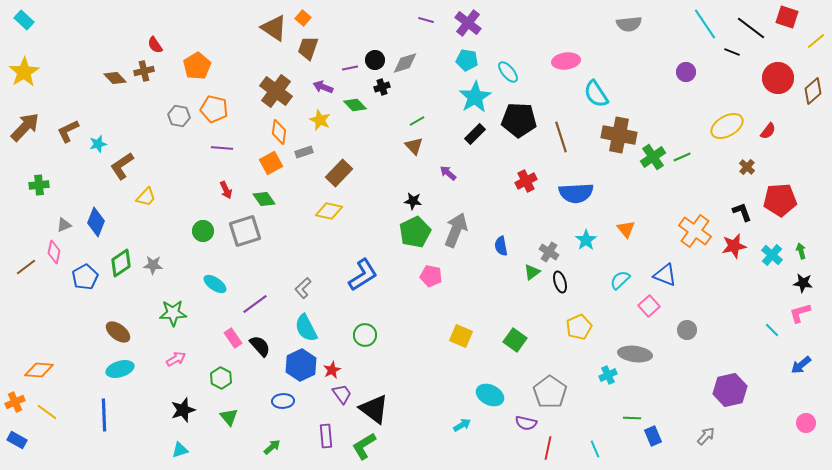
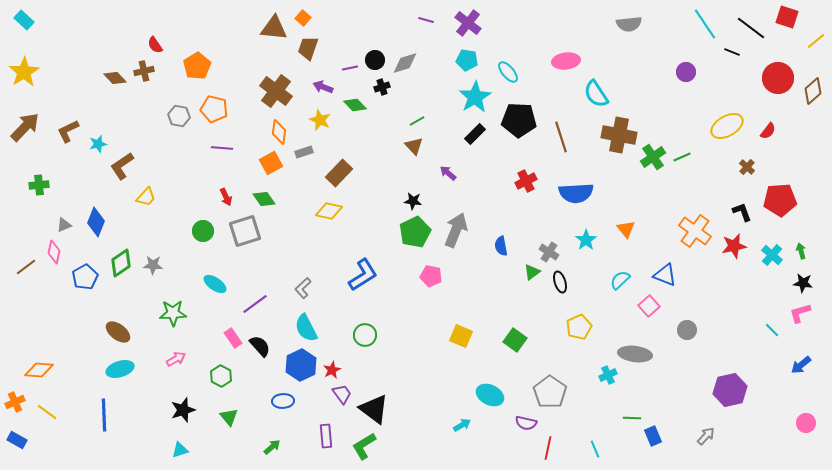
brown triangle at (274, 28): rotated 28 degrees counterclockwise
red arrow at (226, 190): moved 7 px down
green hexagon at (221, 378): moved 2 px up
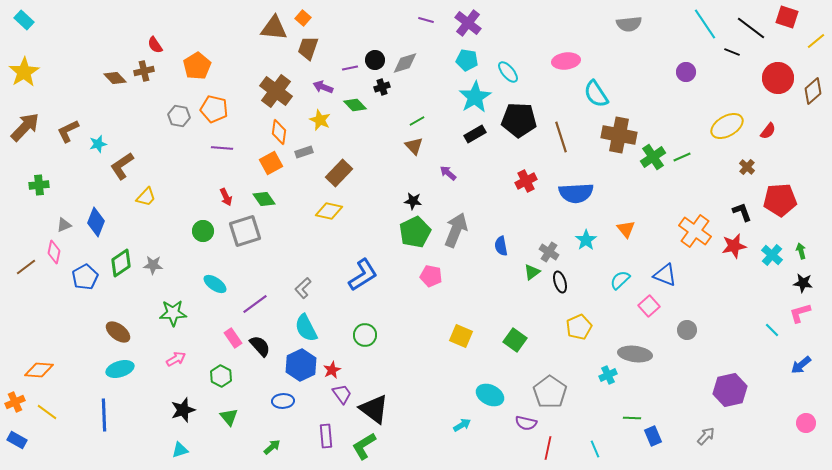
black rectangle at (475, 134): rotated 15 degrees clockwise
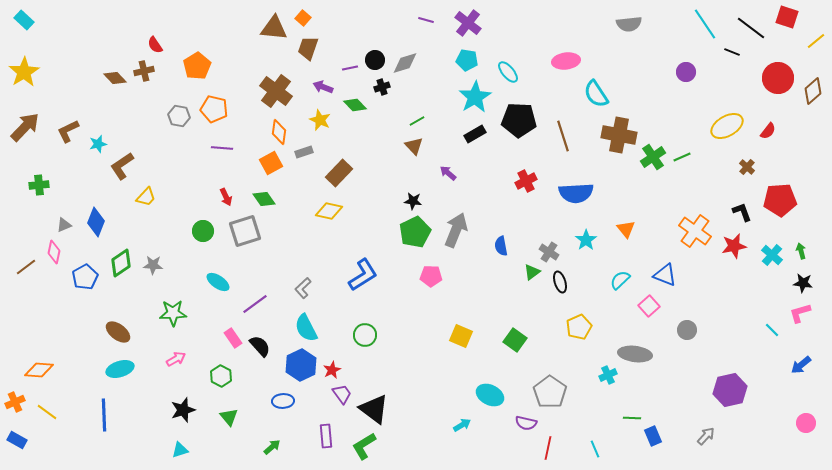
brown line at (561, 137): moved 2 px right, 1 px up
pink pentagon at (431, 276): rotated 10 degrees counterclockwise
cyan ellipse at (215, 284): moved 3 px right, 2 px up
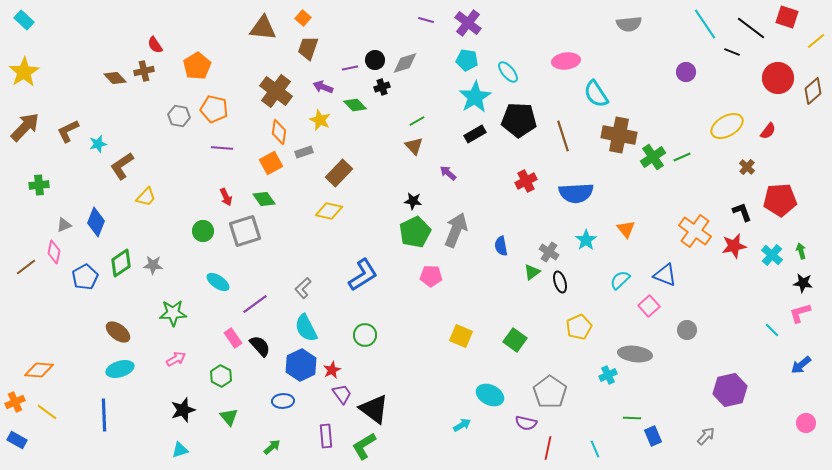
brown triangle at (274, 28): moved 11 px left
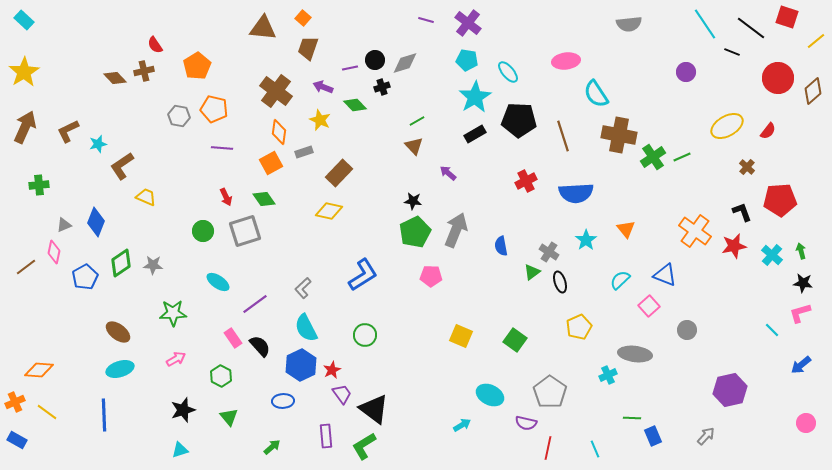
brown arrow at (25, 127): rotated 20 degrees counterclockwise
yellow trapezoid at (146, 197): rotated 110 degrees counterclockwise
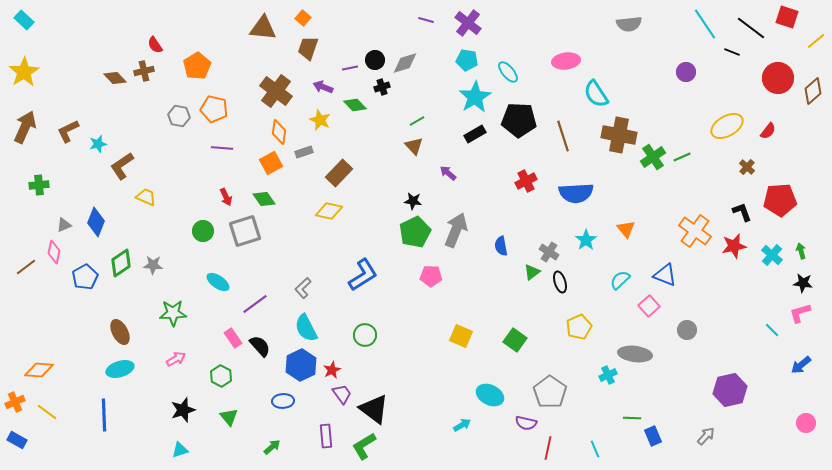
brown ellipse at (118, 332): moved 2 px right; rotated 25 degrees clockwise
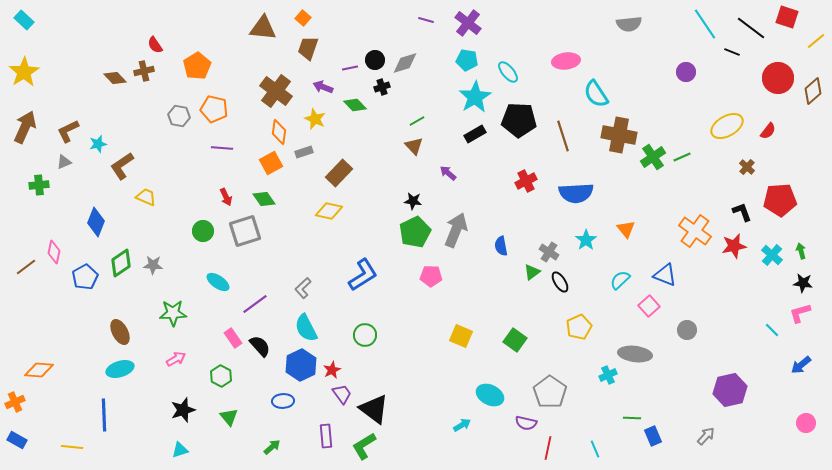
yellow star at (320, 120): moved 5 px left, 1 px up
gray triangle at (64, 225): moved 63 px up
black ellipse at (560, 282): rotated 15 degrees counterclockwise
yellow line at (47, 412): moved 25 px right, 35 px down; rotated 30 degrees counterclockwise
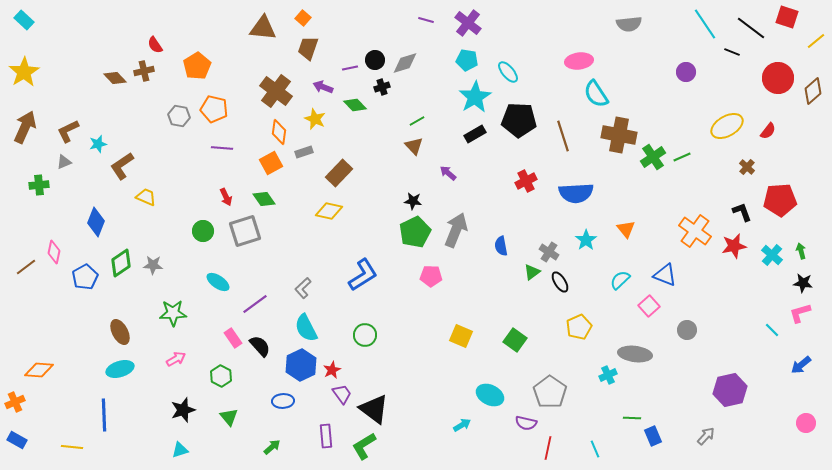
pink ellipse at (566, 61): moved 13 px right
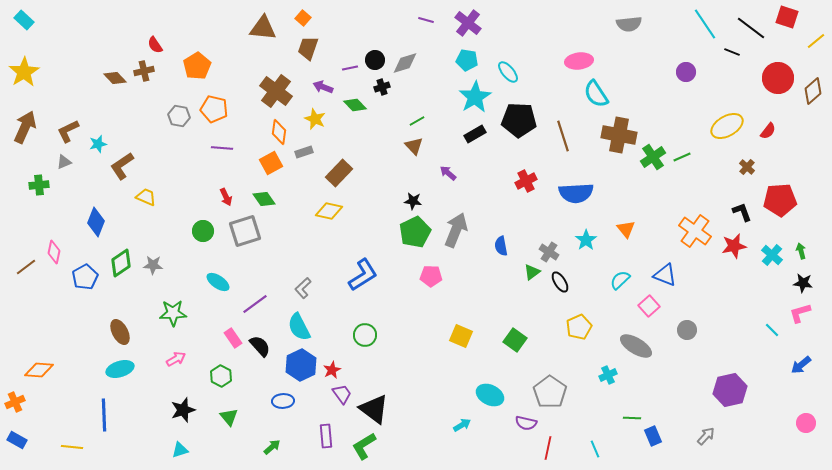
cyan semicircle at (306, 328): moved 7 px left, 1 px up
gray ellipse at (635, 354): moved 1 px right, 8 px up; rotated 24 degrees clockwise
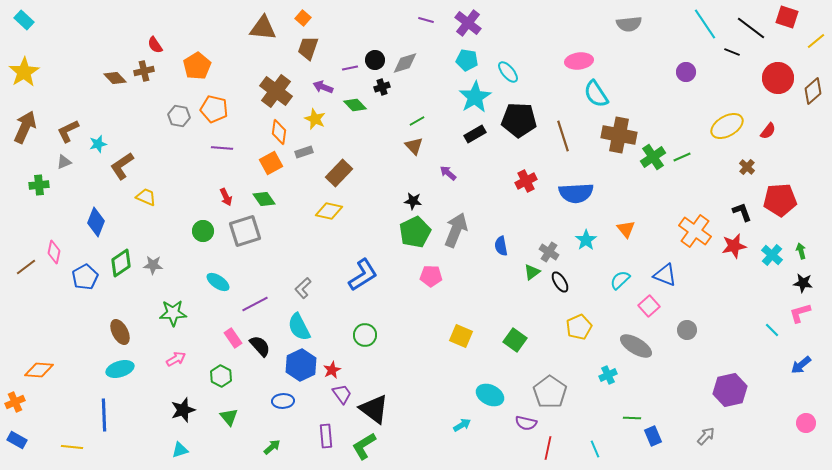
purple line at (255, 304): rotated 8 degrees clockwise
